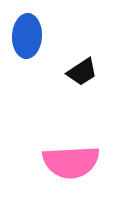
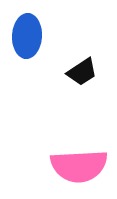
pink semicircle: moved 8 px right, 4 px down
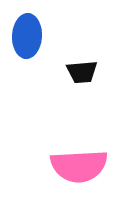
black trapezoid: rotated 28 degrees clockwise
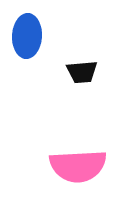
pink semicircle: moved 1 px left
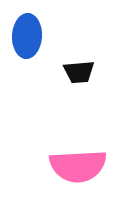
black trapezoid: moved 3 px left
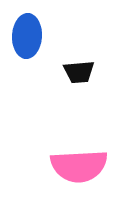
pink semicircle: moved 1 px right
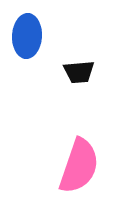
pink semicircle: rotated 68 degrees counterclockwise
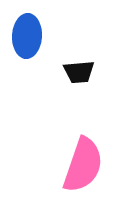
pink semicircle: moved 4 px right, 1 px up
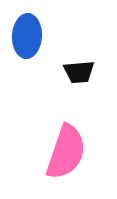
pink semicircle: moved 17 px left, 13 px up
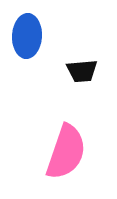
black trapezoid: moved 3 px right, 1 px up
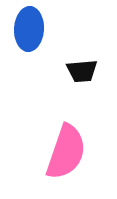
blue ellipse: moved 2 px right, 7 px up
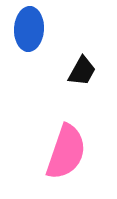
black trapezoid: rotated 56 degrees counterclockwise
